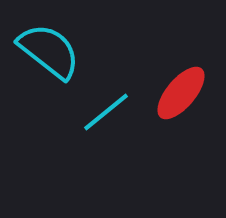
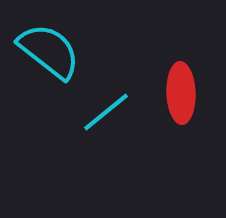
red ellipse: rotated 42 degrees counterclockwise
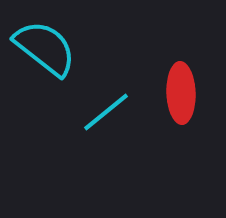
cyan semicircle: moved 4 px left, 3 px up
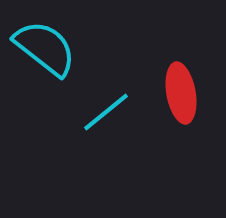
red ellipse: rotated 8 degrees counterclockwise
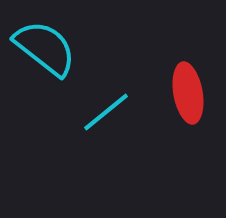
red ellipse: moved 7 px right
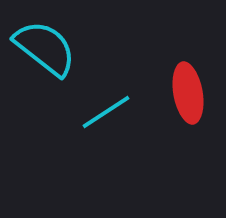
cyan line: rotated 6 degrees clockwise
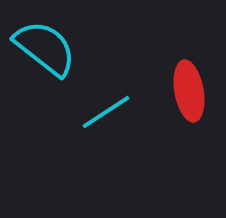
red ellipse: moved 1 px right, 2 px up
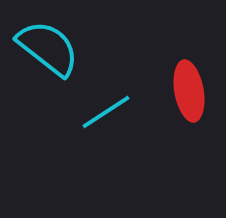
cyan semicircle: moved 3 px right
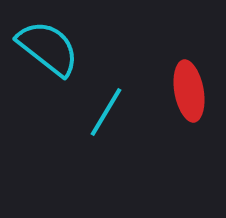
cyan line: rotated 26 degrees counterclockwise
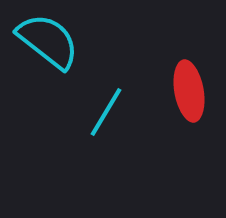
cyan semicircle: moved 7 px up
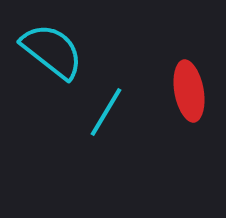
cyan semicircle: moved 4 px right, 10 px down
